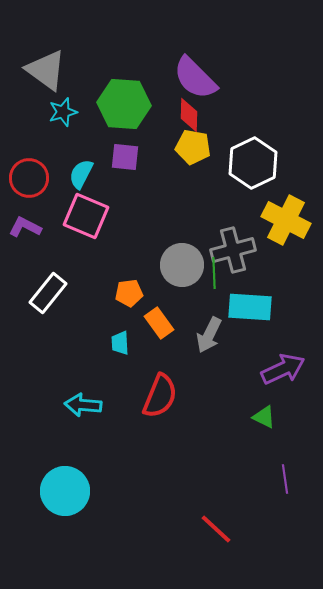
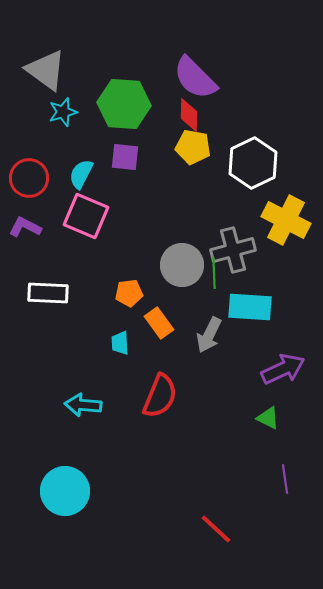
white rectangle: rotated 54 degrees clockwise
green triangle: moved 4 px right, 1 px down
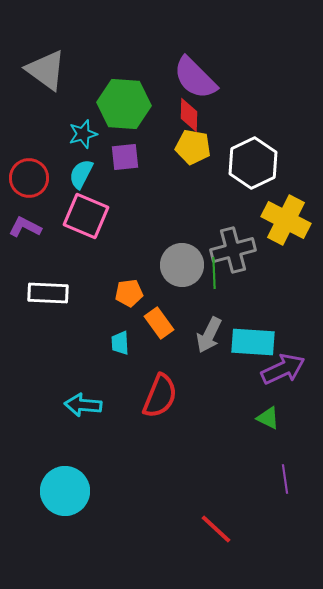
cyan star: moved 20 px right, 22 px down
purple square: rotated 12 degrees counterclockwise
cyan rectangle: moved 3 px right, 35 px down
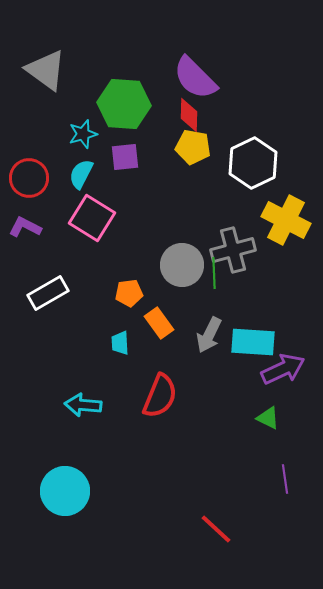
pink square: moved 6 px right, 2 px down; rotated 9 degrees clockwise
white rectangle: rotated 33 degrees counterclockwise
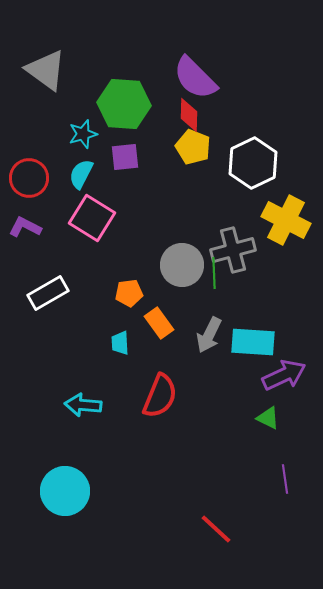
yellow pentagon: rotated 12 degrees clockwise
purple arrow: moved 1 px right, 6 px down
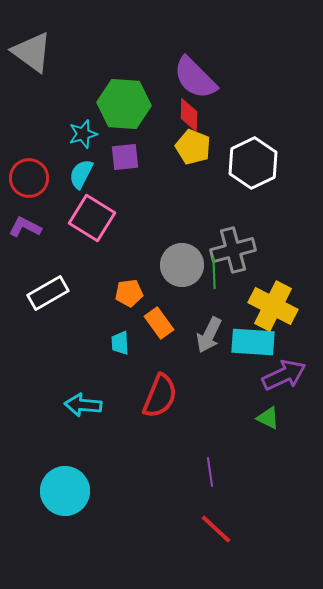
gray triangle: moved 14 px left, 18 px up
yellow cross: moved 13 px left, 86 px down
purple line: moved 75 px left, 7 px up
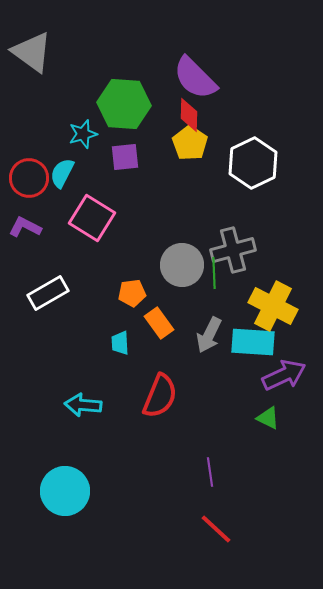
yellow pentagon: moved 3 px left, 4 px up; rotated 12 degrees clockwise
cyan semicircle: moved 19 px left, 1 px up
orange pentagon: moved 3 px right
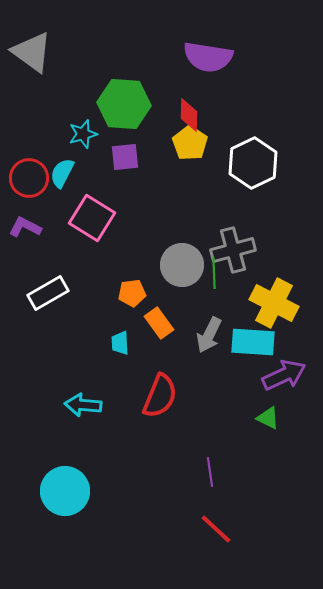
purple semicircle: moved 13 px right, 21 px up; rotated 36 degrees counterclockwise
yellow cross: moved 1 px right, 3 px up
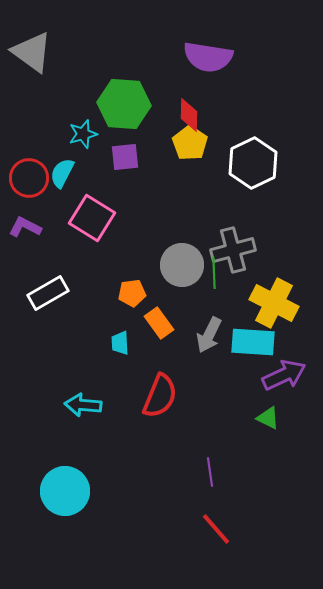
red line: rotated 6 degrees clockwise
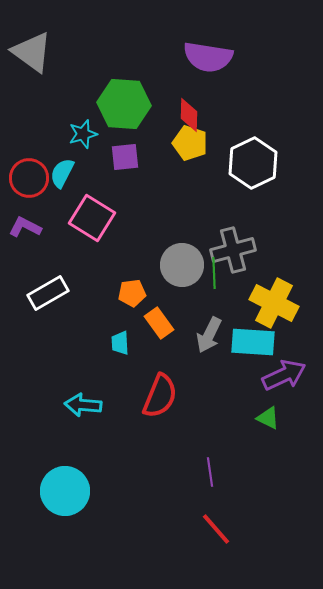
yellow pentagon: rotated 16 degrees counterclockwise
